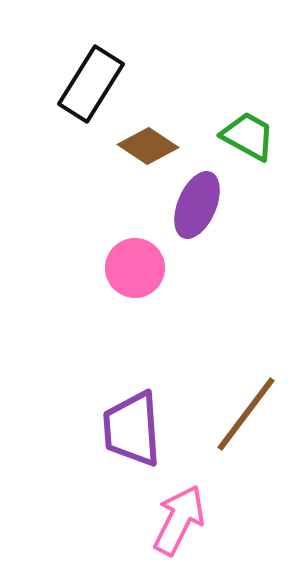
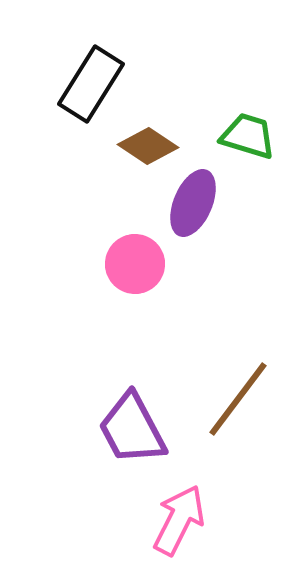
green trapezoid: rotated 12 degrees counterclockwise
purple ellipse: moved 4 px left, 2 px up
pink circle: moved 4 px up
brown line: moved 8 px left, 15 px up
purple trapezoid: rotated 24 degrees counterclockwise
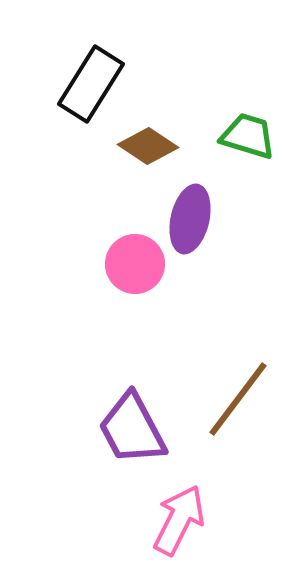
purple ellipse: moved 3 px left, 16 px down; rotated 10 degrees counterclockwise
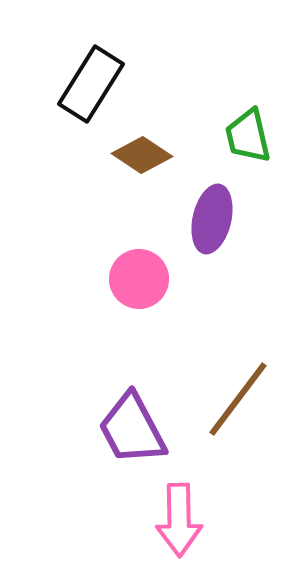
green trapezoid: rotated 120 degrees counterclockwise
brown diamond: moved 6 px left, 9 px down
purple ellipse: moved 22 px right
pink circle: moved 4 px right, 15 px down
pink arrow: rotated 152 degrees clockwise
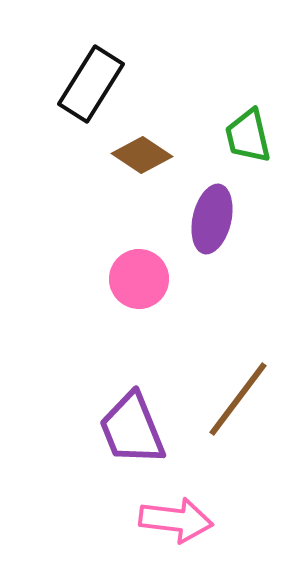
purple trapezoid: rotated 6 degrees clockwise
pink arrow: moved 3 px left; rotated 82 degrees counterclockwise
